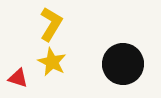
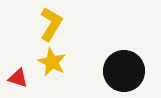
black circle: moved 1 px right, 7 px down
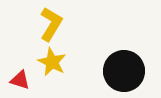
red triangle: moved 2 px right, 2 px down
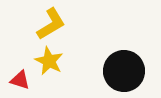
yellow L-shape: rotated 28 degrees clockwise
yellow star: moved 3 px left, 1 px up
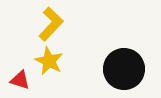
yellow L-shape: rotated 16 degrees counterclockwise
black circle: moved 2 px up
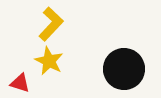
red triangle: moved 3 px down
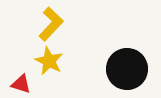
black circle: moved 3 px right
red triangle: moved 1 px right, 1 px down
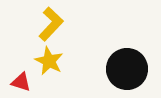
red triangle: moved 2 px up
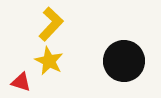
black circle: moved 3 px left, 8 px up
